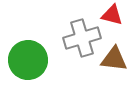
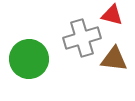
green circle: moved 1 px right, 1 px up
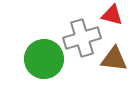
green circle: moved 15 px right
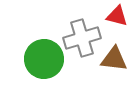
red triangle: moved 5 px right, 1 px down
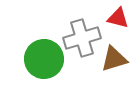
red triangle: moved 1 px right, 2 px down
brown triangle: rotated 24 degrees counterclockwise
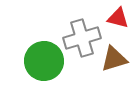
green circle: moved 2 px down
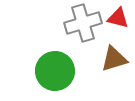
gray cross: moved 1 px right, 15 px up
green circle: moved 11 px right, 10 px down
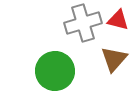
red triangle: moved 2 px down
brown triangle: rotated 32 degrees counterclockwise
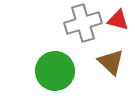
brown triangle: moved 3 px left, 3 px down; rotated 28 degrees counterclockwise
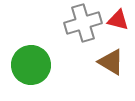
brown triangle: rotated 12 degrees counterclockwise
green circle: moved 24 px left, 6 px up
